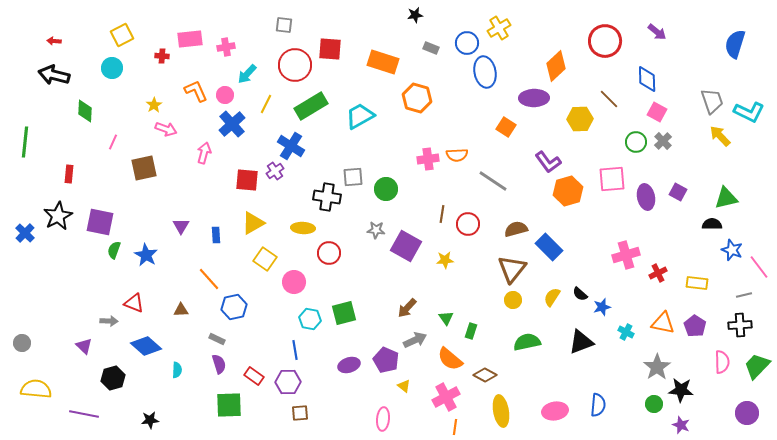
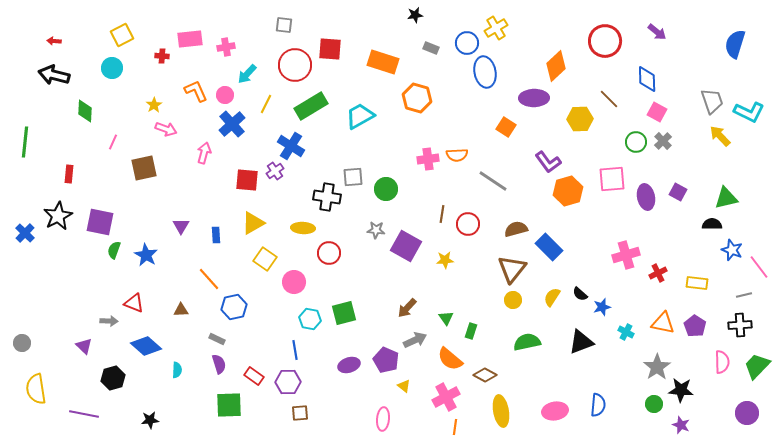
yellow cross at (499, 28): moved 3 px left
yellow semicircle at (36, 389): rotated 104 degrees counterclockwise
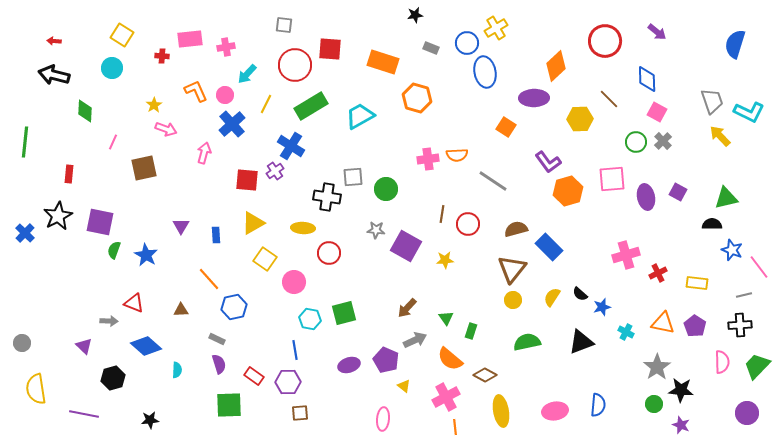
yellow square at (122, 35): rotated 30 degrees counterclockwise
orange line at (455, 427): rotated 14 degrees counterclockwise
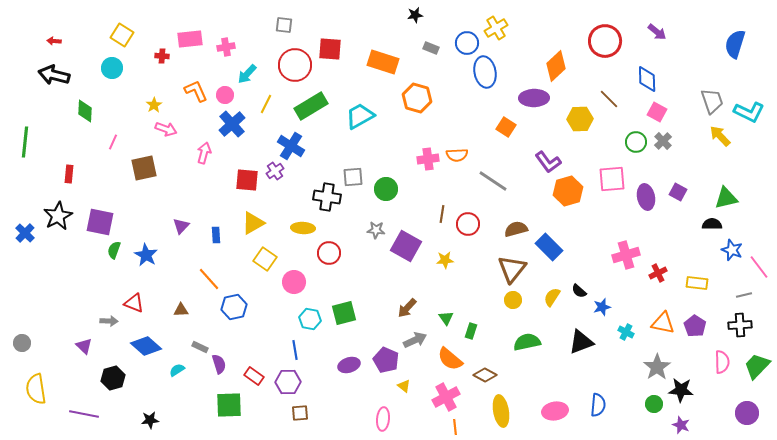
purple triangle at (181, 226): rotated 12 degrees clockwise
black semicircle at (580, 294): moved 1 px left, 3 px up
gray rectangle at (217, 339): moved 17 px left, 8 px down
cyan semicircle at (177, 370): rotated 126 degrees counterclockwise
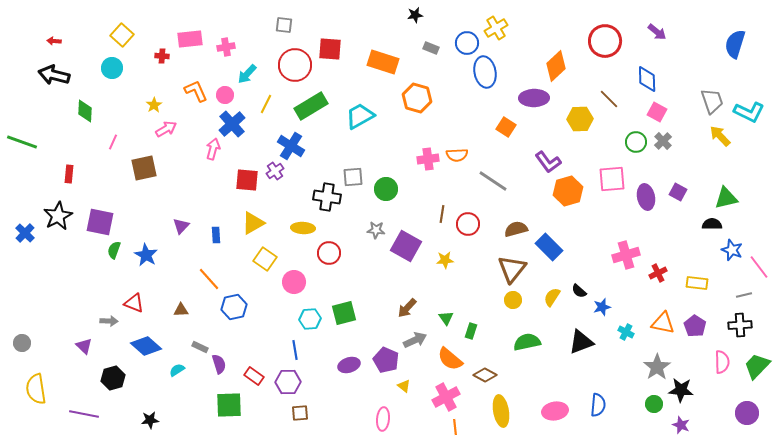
yellow square at (122, 35): rotated 10 degrees clockwise
pink arrow at (166, 129): rotated 50 degrees counterclockwise
green line at (25, 142): moved 3 px left; rotated 76 degrees counterclockwise
pink arrow at (204, 153): moved 9 px right, 4 px up
cyan hexagon at (310, 319): rotated 15 degrees counterclockwise
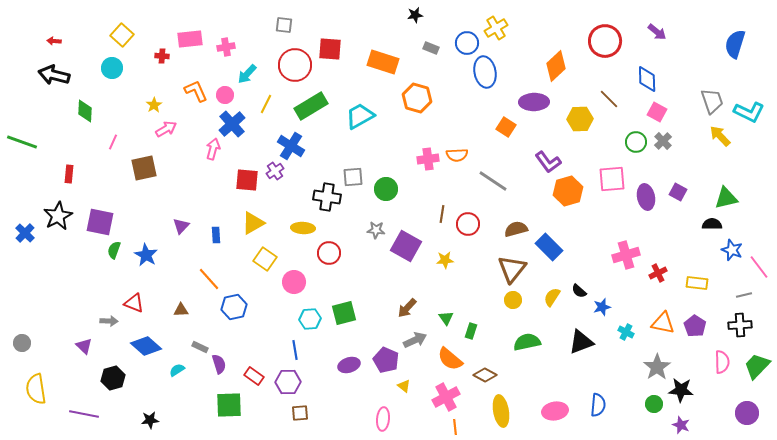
purple ellipse at (534, 98): moved 4 px down
